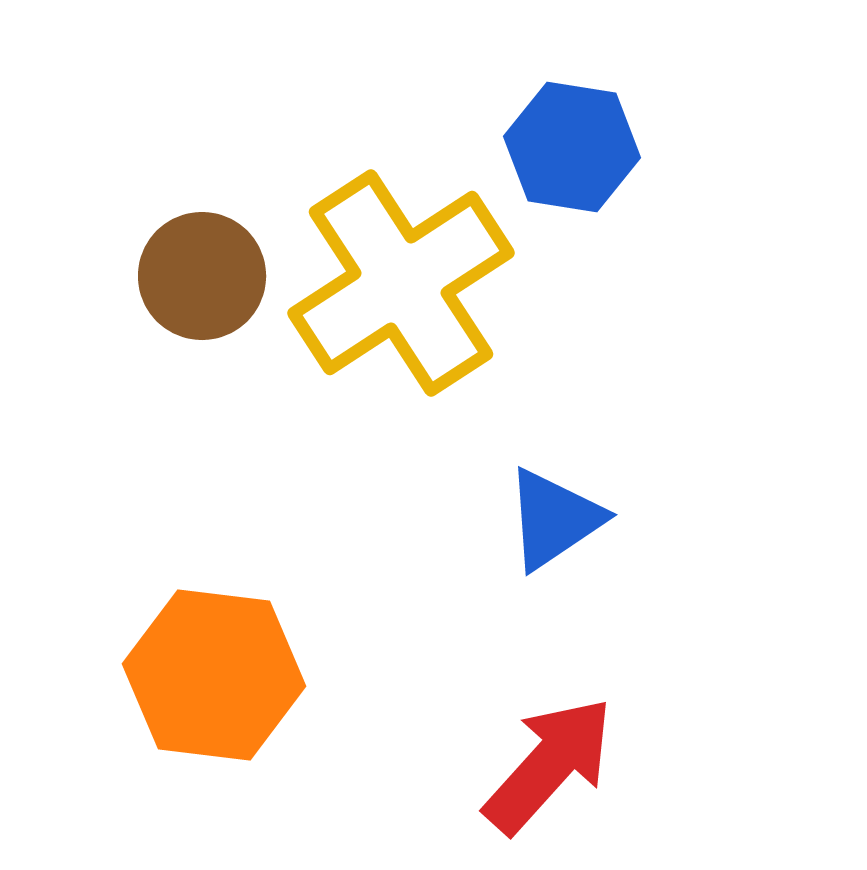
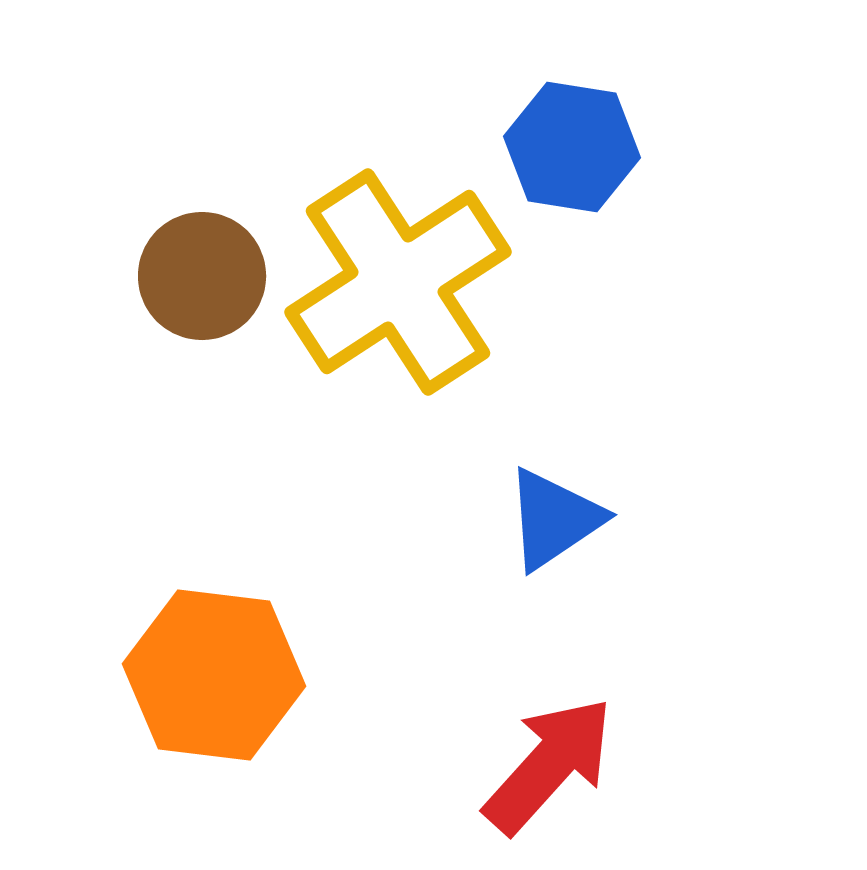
yellow cross: moved 3 px left, 1 px up
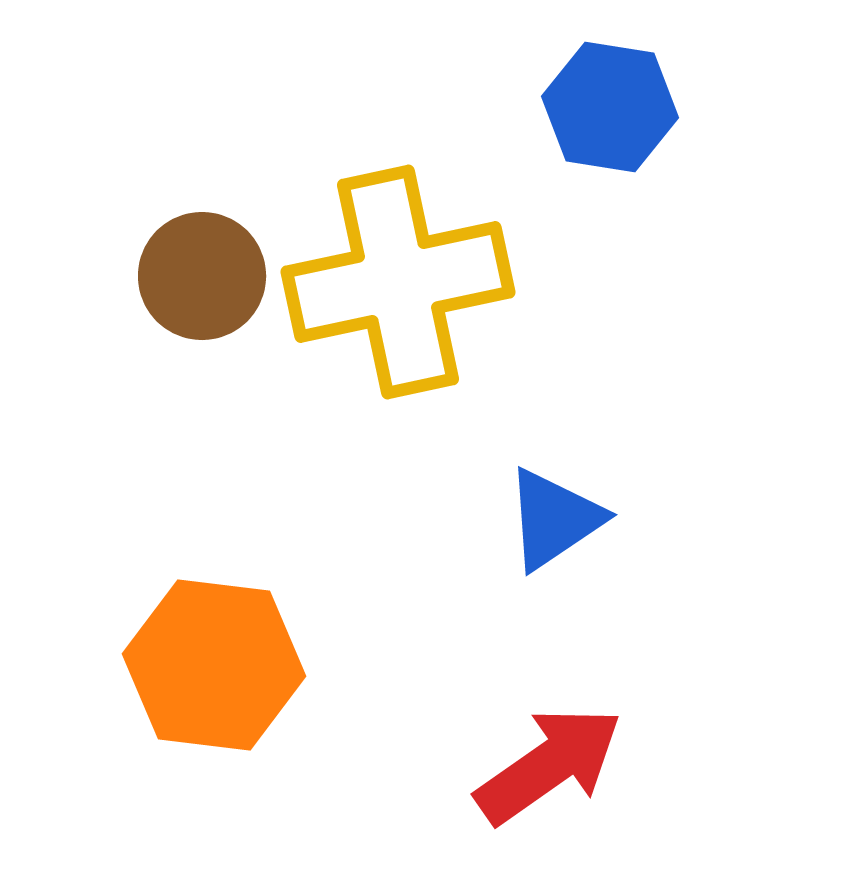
blue hexagon: moved 38 px right, 40 px up
yellow cross: rotated 21 degrees clockwise
orange hexagon: moved 10 px up
red arrow: rotated 13 degrees clockwise
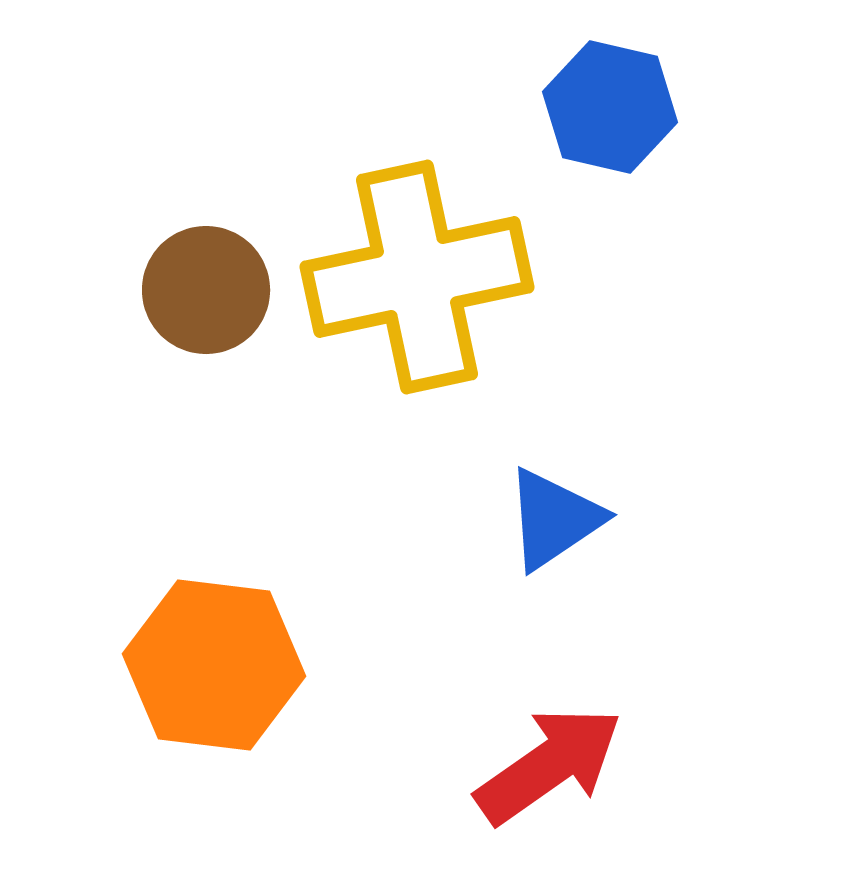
blue hexagon: rotated 4 degrees clockwise
brown circle: moved 4 px right, 14 px down
yellow cross: moved 19 px right, 5 px up
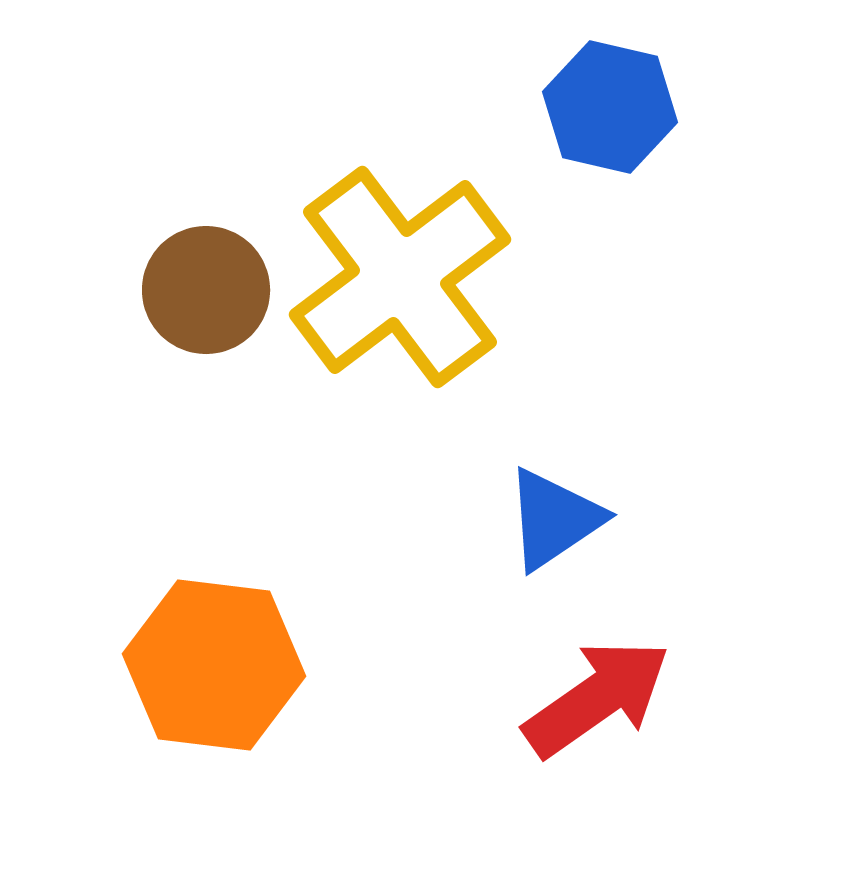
yellow cross: moved 17 px left; rotated 25 degrees counterclockwise
red arrow: moved 48 px right, 67 px up
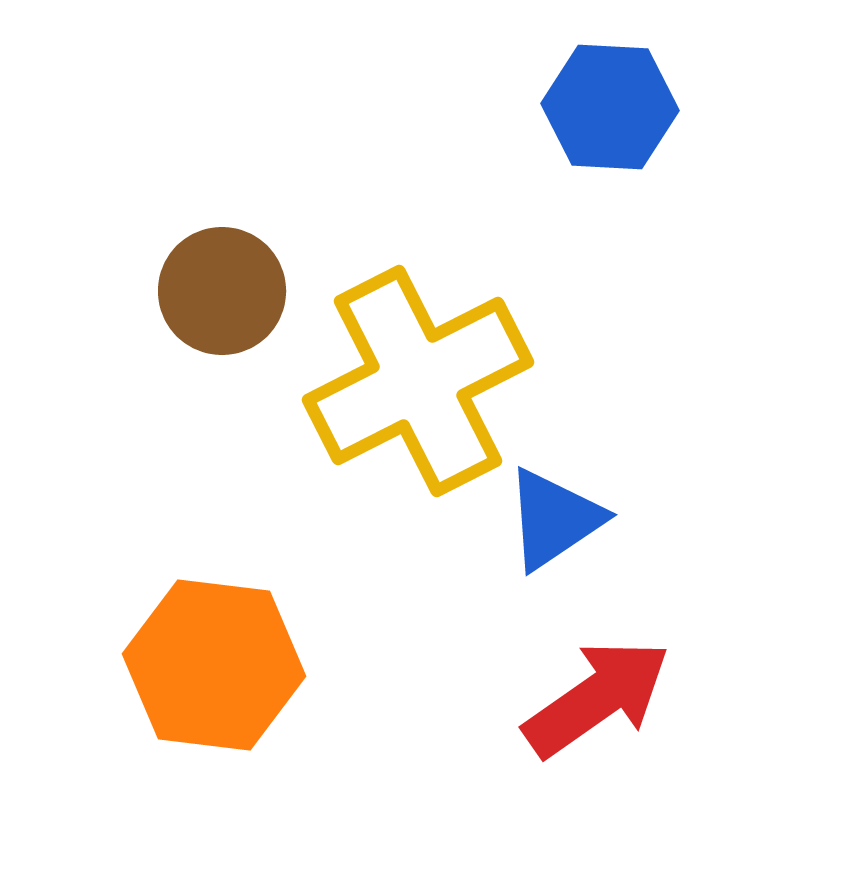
blue hexagon: rotated 10 degrees counterclockwise
yellow cross: moved 18 px right, 104 px down; rotated 10 degrees clockwise
brown circle: moved 16 px right, 1 px down
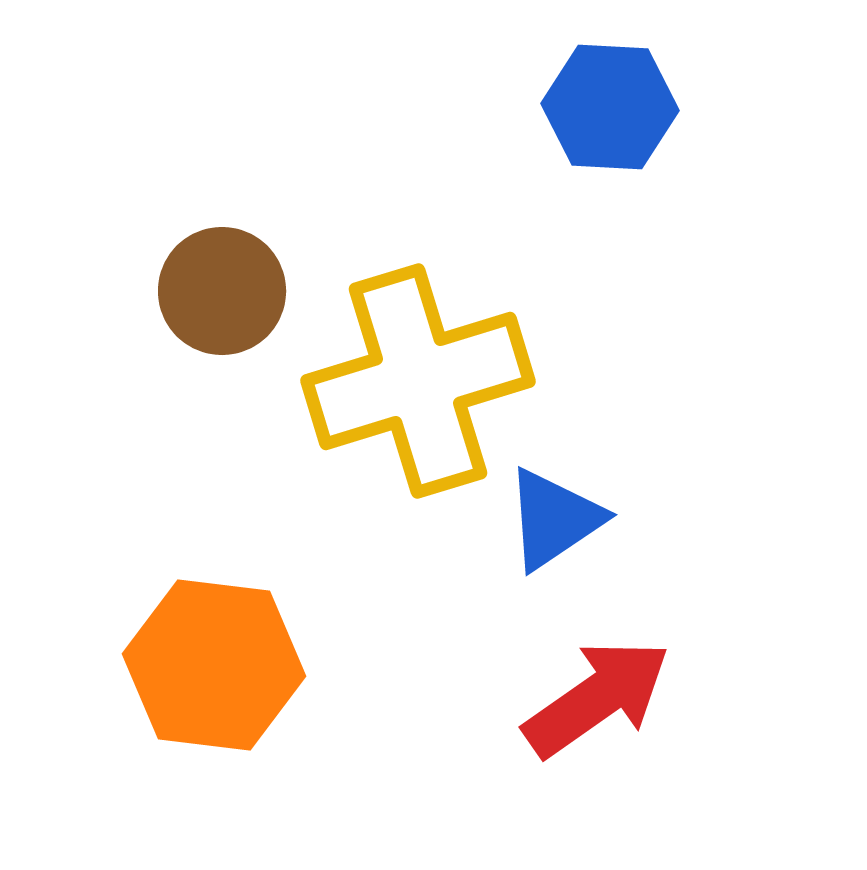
yellow cross: rotated 10 degrees clockwise
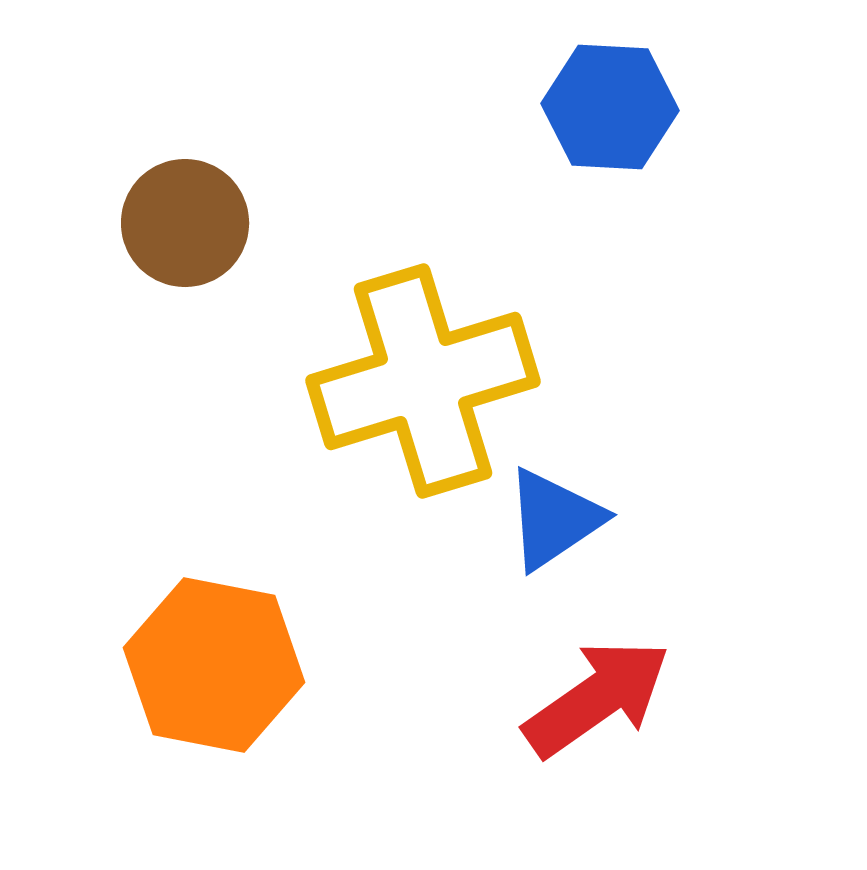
brown circle: moved 37 px left, 68 px up
yellow cross: moved 5 px right
orange hexagon: rotated 4 degrees clockwise
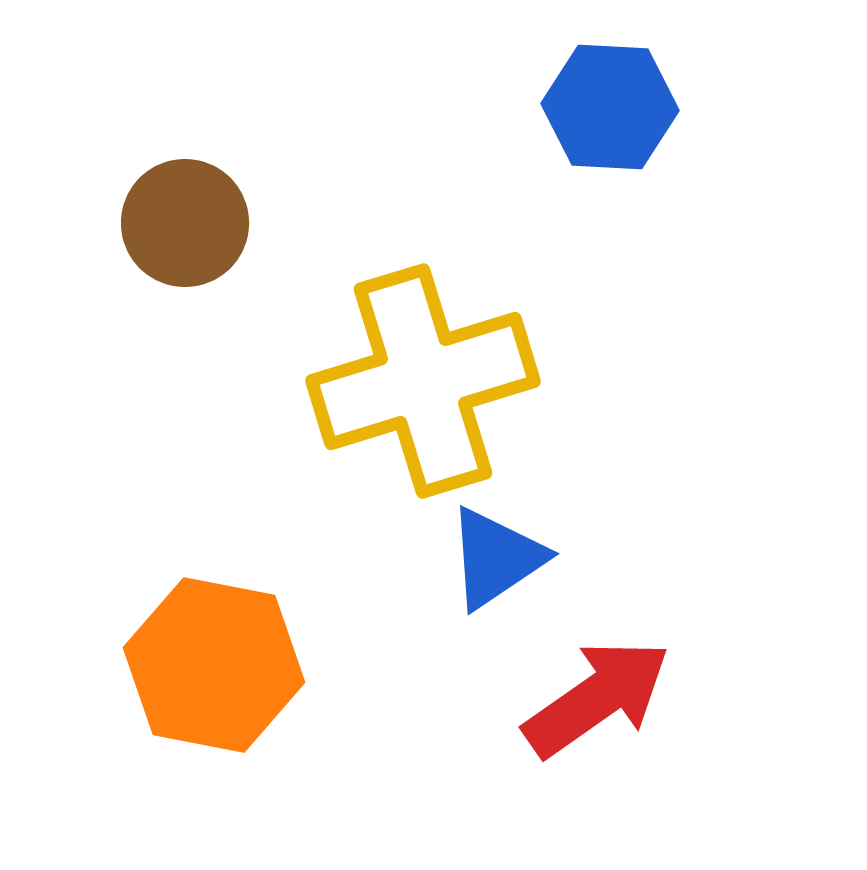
blue triangle: moved 58 px left, 39 px down
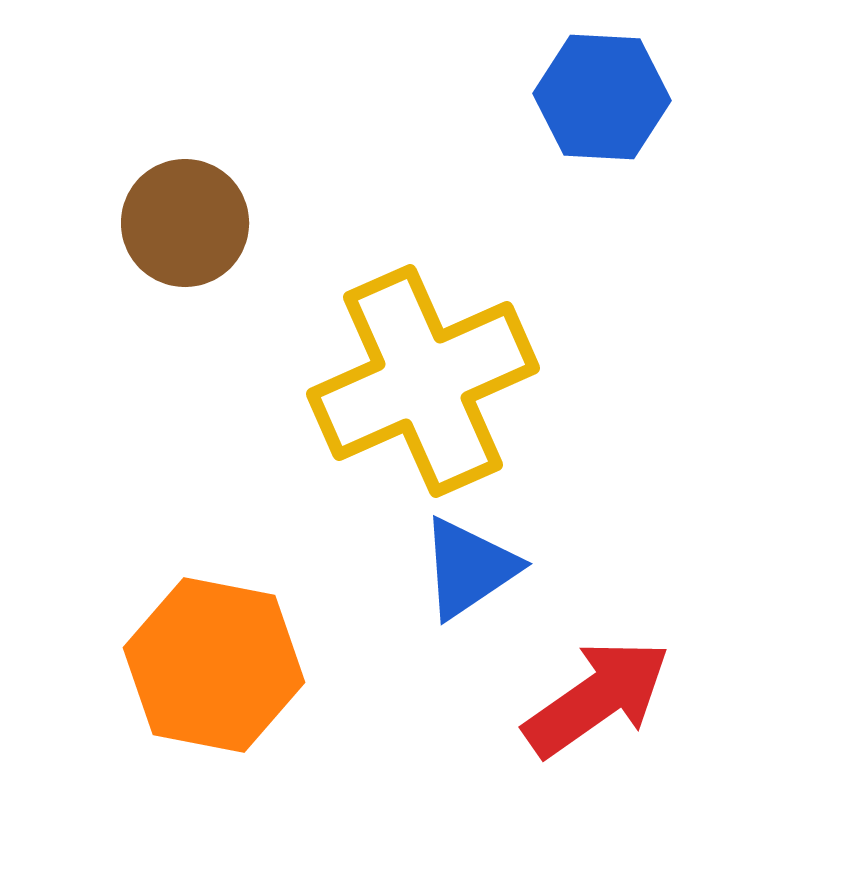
blue hexagon: moved 8 px left, 10 px up
yellow cross: rotated 7 degrees counterclockwise
blue triangle: moved 27 px left, 10 px down
